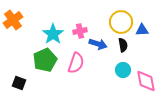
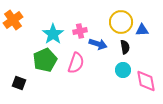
black semicircle: moved 2 px right, 2 px down
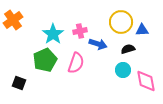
black semicircle: moved 3 px right, 2 px down; rotated 96 degrees counterclockwise
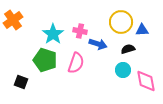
pink cross: rotated 24 degrees clockwise
green pentagon: rotated 30 degrees counterclockwise
black square: moved 2 px right, 1 px up
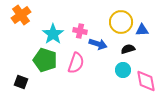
orange cross: moved 8 px right, 5 px up
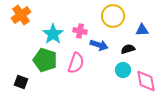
yellow circle: moved 8 px left, 6 px up
blue arrow: moved 1 px right, 1 px down
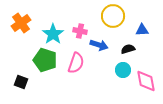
orange cross: moved 8 px down
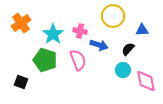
black semicircle: rotated 32 degrees counterclockwise
pink semicircle: moved 2 px right, 3 px up; rotated 40 degrees counterclockwise
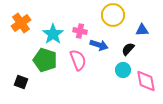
yellow circle: moved 1 px up
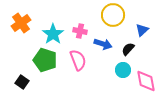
blue triangle: rotated 40 degrees counterclockwise
blue arrow: moved 4 px right, 1 px up
black square: moved 1 px right; rotated 16 degrees clockwise
